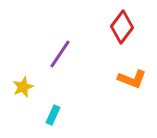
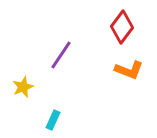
purple line: moved 1 px right, 1 px down
orange L-shape: moved 3 px left, 9 px up
cyan rectangle: moved 5 px down
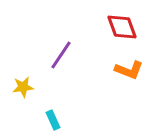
red diamond: rotated 56 degrees counterclockwise
yellow star: rotated 15 degrees clockwise
cyan rectangle: rotated 48 degrees counterclockwise
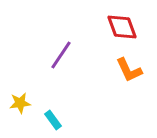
orange L-shape: rotated 44 degrees clockwise
yellow star: moved 3 px left, 16 px down
cyan rectangle: rotated 12 degrees counterclockwise
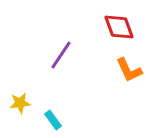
red diamond: moved 3 px left
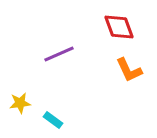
purple line: moved 2 px left, 1 px up; rotated 32 degrees clockwise
cyan rectangle: rotated 18 degrees counterclockwise
